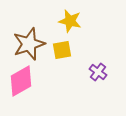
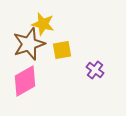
yellow star: moved 27 px left, 3 px down
purple cross: moved 3 px left, 2 px up
pink diamond: moved 4 px right
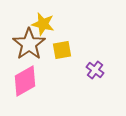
brown star: rotated 16 degrees counterclockwise
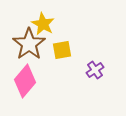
yellow star: rotated 15 degrees clockwise
purple cross: rotated 18 degrees clockwise
pink diamond: rotated 20 degrees counterclockwise
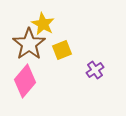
yellow square: rotated 12 degrees counterclockwise
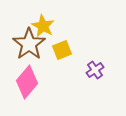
yellow star: moved 2 px down
pink diamond: moved 2 px right, 1 px down
